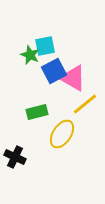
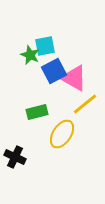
pink triangle: moved 1 px right
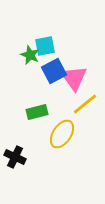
pink triangle: rotated 24 degrees clockwise
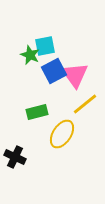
pink triangle: moved 1 px right, 3 px up
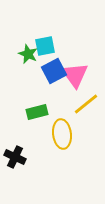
green star: moved 2 px left, 1 px up
yellow line: moved 1 px right
yellow ellipse: rotated 40 degrees counterclockwise
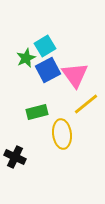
cyan square: rotated 20 degrees counterclockwise
green star: moved 2 px left, 4 px down; rotated 24 degrees clockwise
blue square: moved 6 px left, 1 px up
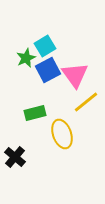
yellow line: moved 2 px up
green rectangle: moved 2 px left, 1 px down
yellow ellipse: rotated 12 degrees counterclockwise
black cross: rotated 15 degrees clockwise
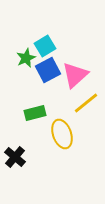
pink triangle: rotated 24 degrees clockwise
yellow line: moved 1 px down
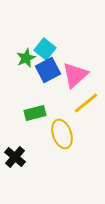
cyan square: moved 3 px down; rotated 20 degrees counterclockwise
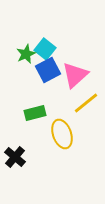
green star: moved 4 px up
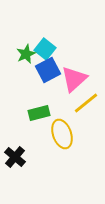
pink triangle: moved 1 px left, 4 px down
green rectangle: moved 4 px right
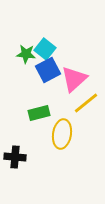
green star: rotated 30 degrees clockwise
yellow ellipse: rotated 28 degrees clockwise
black cross: rotated 35 degrees counterclockwise
